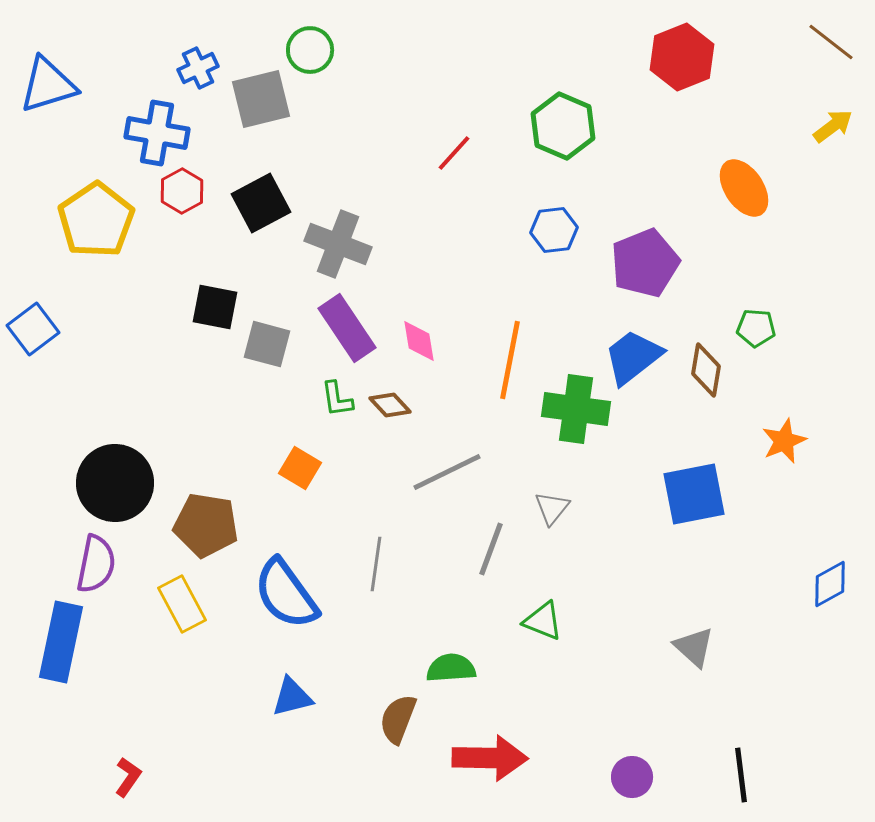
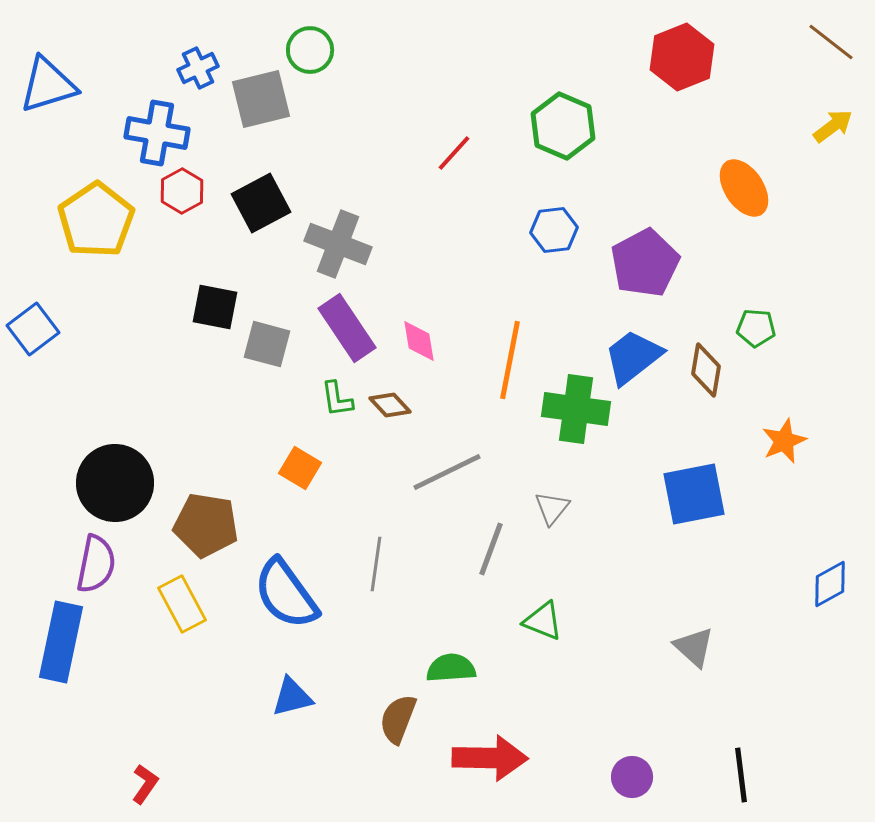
purple pentagon at (645, 263): rotated 6 degrees counterclockwise
red L-shape at (128, 777): moved 17 px right, 7 px down
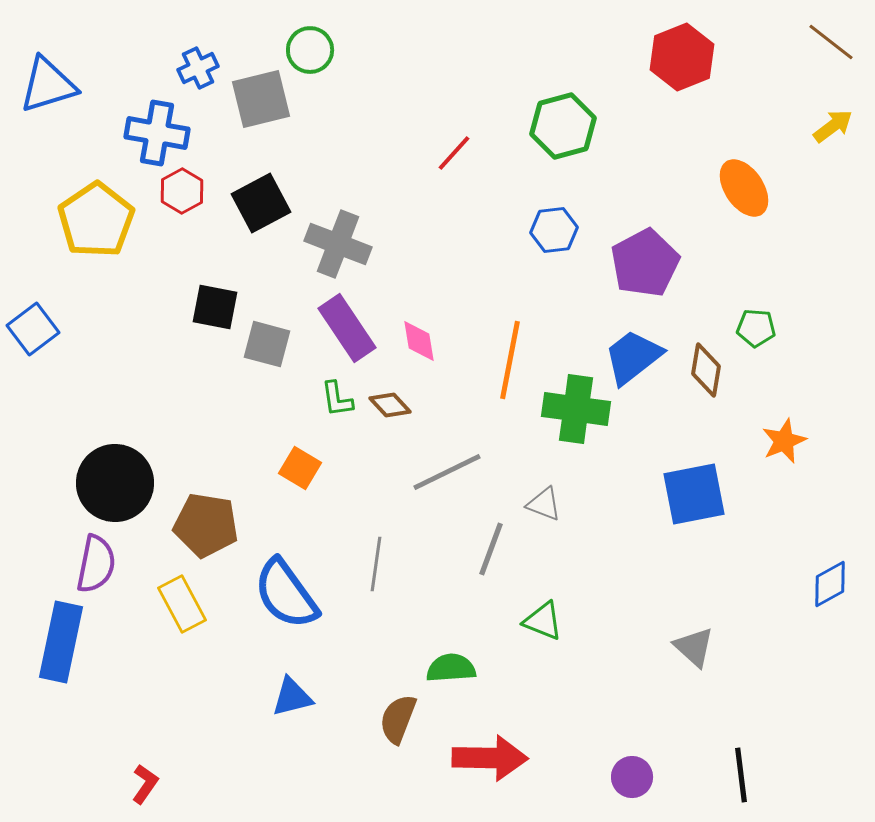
green hexagon at (563, 126): rotated 22 degrees clockwise
gray triangle at (552, 508): moved 8 px left, 4 px up; rotated 48 degrees counterclockwise
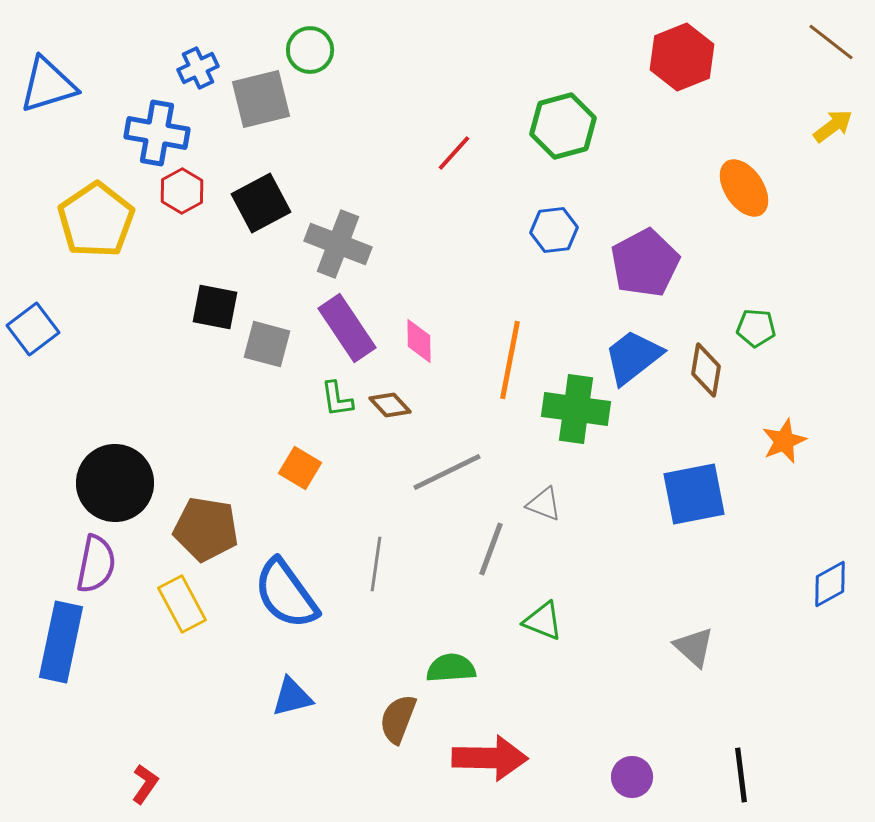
pink diamond at (419, 341): rotated 9 degrees clockwise
brown pentagon at (206, 525): moved 4 px down
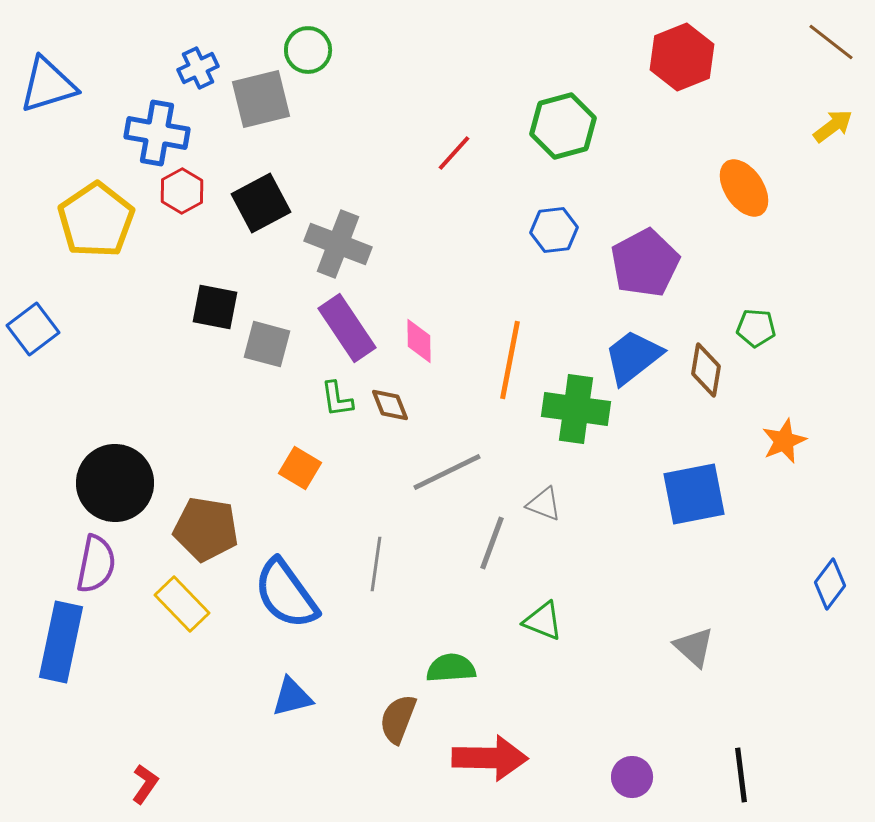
green circle at (310, 50): moved 2 px left
brown diamond at (390, 405): rotated 21 degrees clockwise
gray line at (491, 549): moved 1 px right, 6 px up
blue diamond at (830, 584): rotated 24 degrees counterclockwise
yellow rectangle at (182, 604): rotated 16 degrees counterclockwise
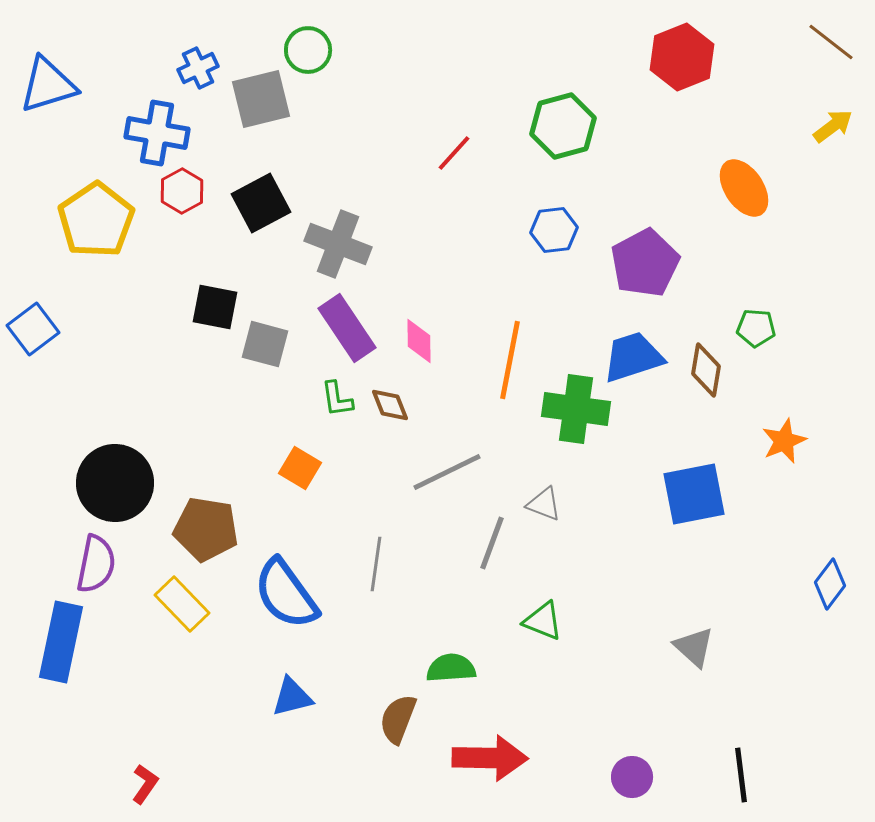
gray square at (267, 344): moved 2 px left
blue trapezoid at (633, 357): rotated 20 degrees clockwise
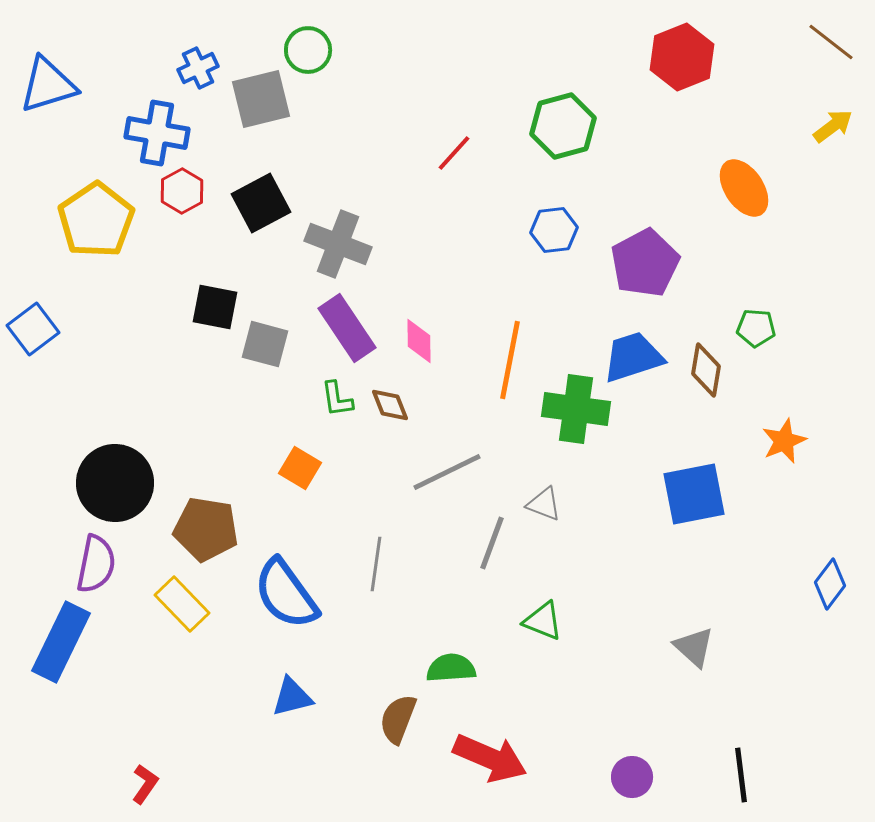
blue rectangle at (61, 642): rotated 14 degrees clockwise
red arrow at (490, 758): rotated 22 degrees clockwise
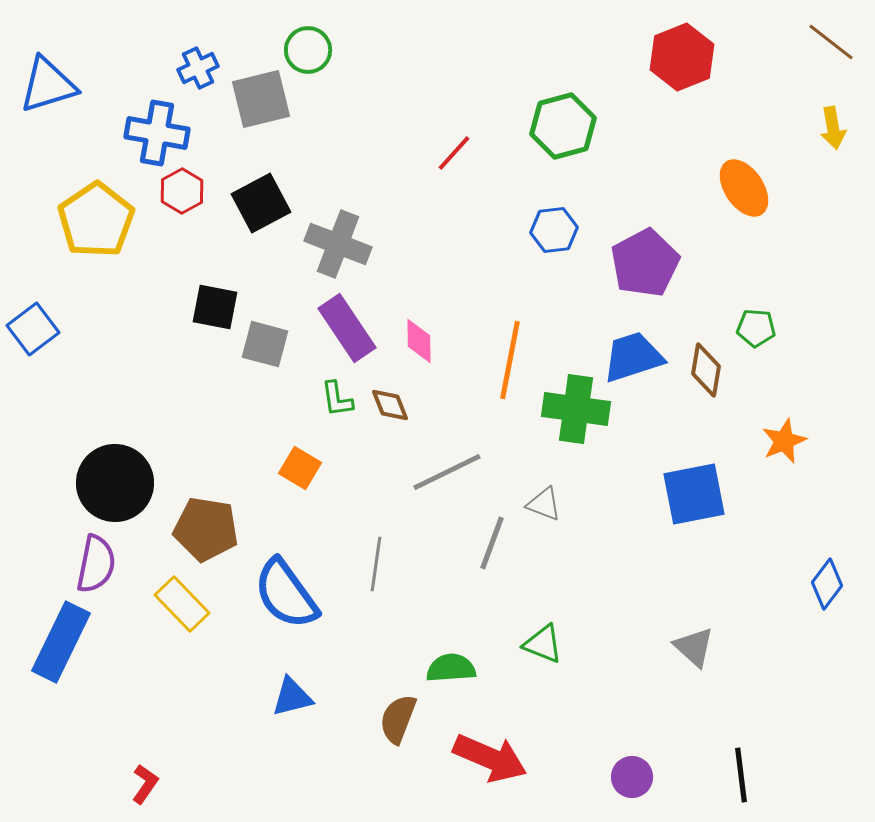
yellow arrow at (833, 126): moved 2 px down; rotated 117 degrees clockwise
blue diamond at (830, 584): moved 3 px left
green triangle at (543, 621): moved 23 px down
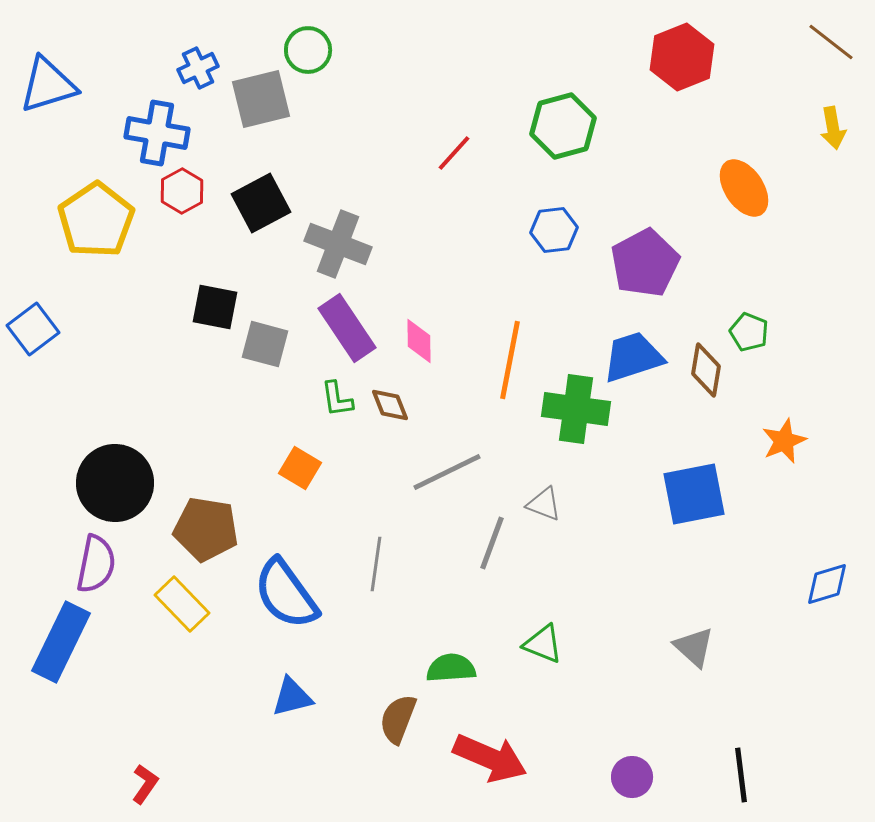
green pentagon at (756, 328): moved 7 px left, 4 px down; rotated 18 degrees clockwise
blue diamond at (827, 584): rotated 36 degrees clockwise
